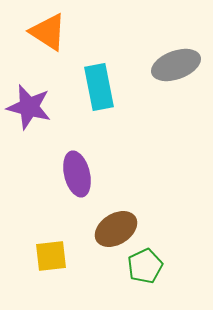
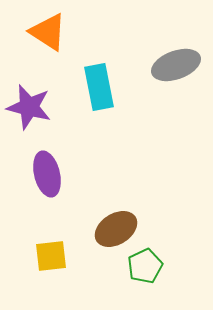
purple ellipse: moved 30 px left
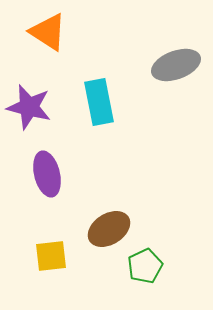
cyan rectangle: moved 15 px down
brown ellipse: moved 7 px left
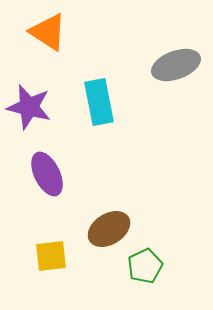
purple ellipse: rotated 12 degrees counterclockwise
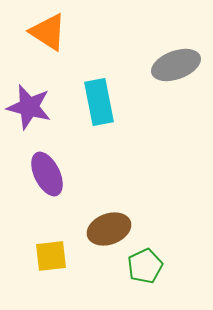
brown ellipse: rotated 12 degrees clockwise
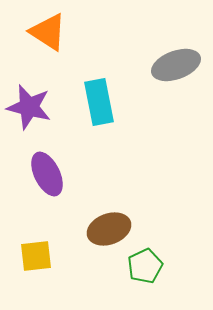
yellow square: moved 15 px left
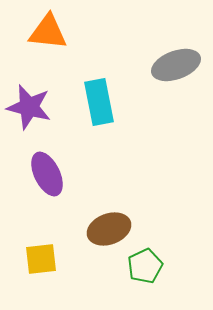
orange triangle: rotated 27 degrees counterclockwise
yellow square: moved 5 px right, 3 px down
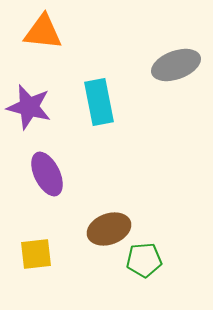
orange triangle: moved 5 px left
yellow square: moved 5 px left, 5 px up
green pentagon: moved 1 px left, 6 px up; rotated 20 degrees clockwise
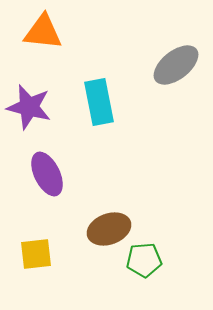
gray ellipse: rotated 18 degrees counterclockwise
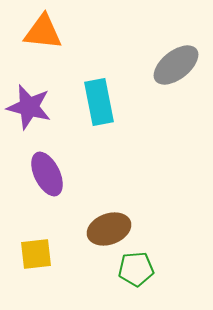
green pentagon: moved 8 px left, 9 px down
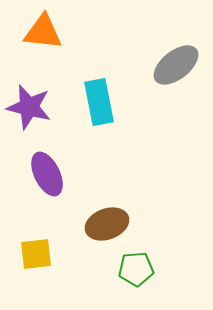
brown ellipse: moved 2 px left, 5 px up
